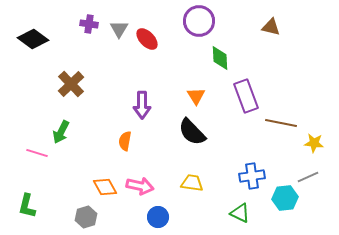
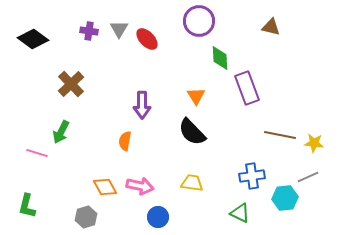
purple cross: moved 7 px down
purple rectangle: moved 1 px right, 8 px up
brown line: moved 1 px left, 12 px down
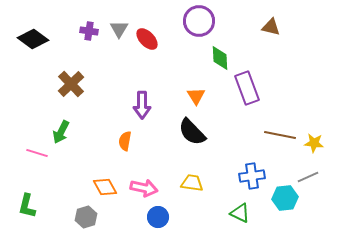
pink arrow: moved 4 px right, 2 px down
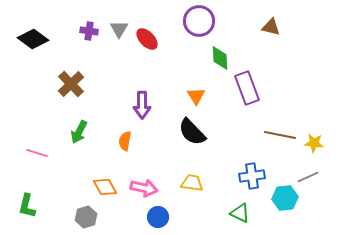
green arrow: moved 18 px right
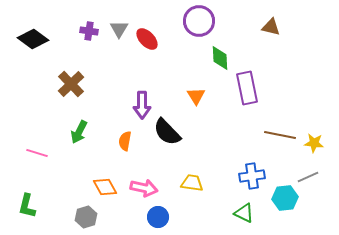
purple rectangle: rotated 8 degrees clockwise
black semicircle: moved 25 px left
green triangle: moved 4 px right
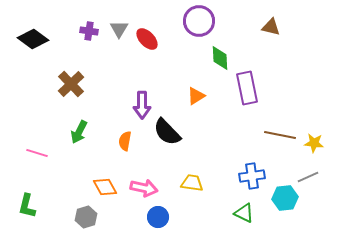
orange triangle: rotated 30 degrees clockwise
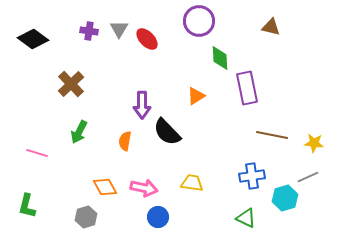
brown line: moved 8 px left
cyan hexagon: rotated 10 degrees counterclockwise
green triangle: moved 2 px right, 5 px down
